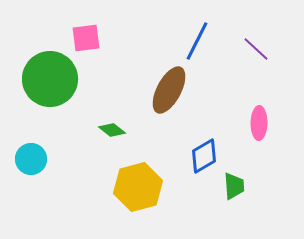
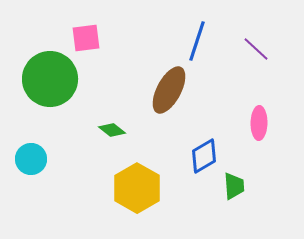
blue line: rotated 9 degrees counterclockwise
yellow hexagon: moved 1 px left, 1 px down; rotated 15 degrees counterclockwise
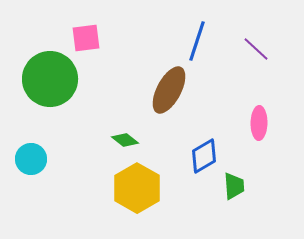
green diamond: moved 13 px right, 10 px down
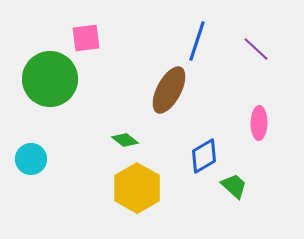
green trapezoid: rotated 44 degrees counterclockwise
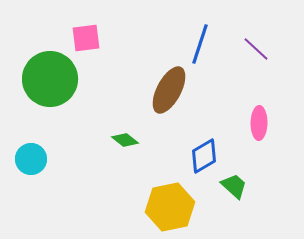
blue line: moved 3 px right, 3 px down
yellow hexagon: moved 33 px right, 19 px down; rotated 18 degrees clockwise
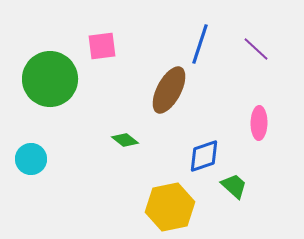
pink square: moved 16 px right, 8 px down
blue diamond: rotated 12 degrees clockwise
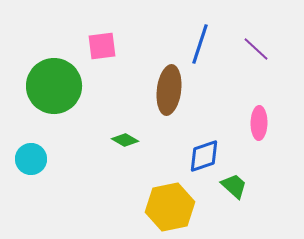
green circle: moved 4 px right, 7 px down
brown ellipse: rotated 21 degrees counterclockwise
green diamond: rotated 8 degrees counterclockwise
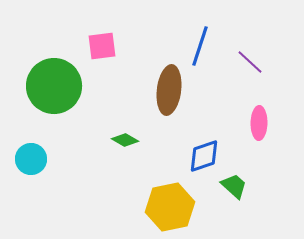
blue line: moved 2 px down
purple line: moved 6 px left, 13 px down
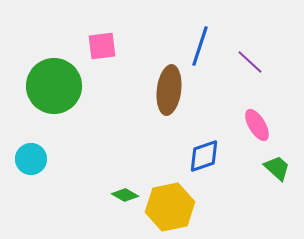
pink ellipse: moved 2 px left, 2 px down; rotated 32 degrees counterclockwise
green diamond: moved 55 px down
green trapezoid: moved 43 px right, 18 px up
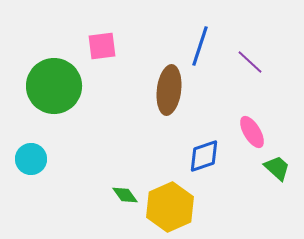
pink ellipse: moved 5 px left, 7 px down
green diamond: rotated 24 degrees clockwise
yellow hexagon: rotated 12 degrees counterclockwise
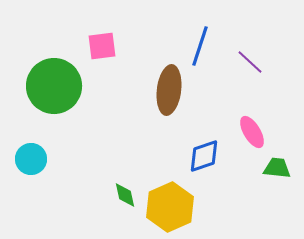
green trapezoid: rotated 36 degrees counterclockwise
green diamond: rotated 24 degrees clockwise
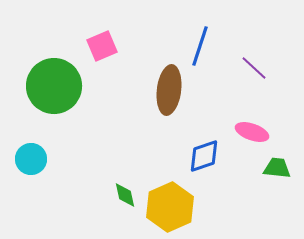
pink square: rotated 16 degrees counterclockwise
purple line: moved 4 px right, 6 px down
pink ellipse: rotated 40 degrees counterclockwise
